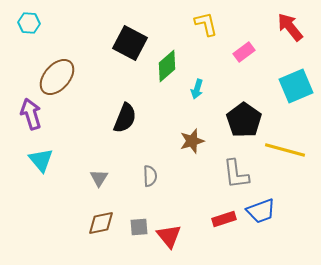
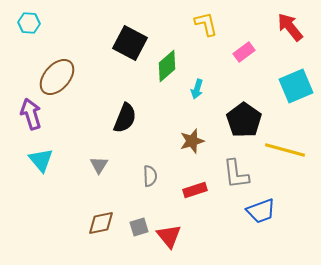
gray triangle: moved 13 px up
red rectangle: moved 29 px left, 29 px up
gray square: rotated 12 degrees counterclockwise
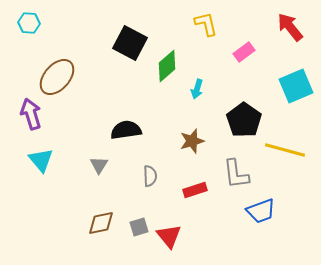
black semicircle: moved 1 px right, 12 px down; rotated 120 degrees counterclockwise
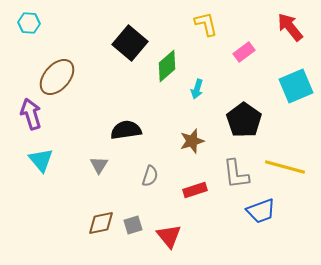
black square: rotated 12 degrees clockwise
yellow line: moved 17 px down
gray semicircle: rotated 20 degrees clockwise
gray square: moved 6 px left, 2 px up
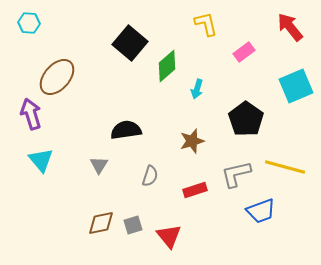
black pentagon: moved 2 px right, 1 px up
gray L-shape: rotated 84 degrees clockwise
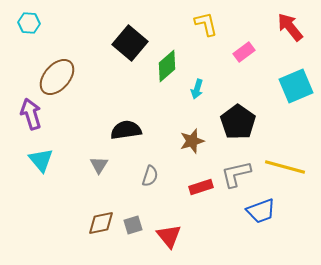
black pentagon: moved 8 px left, 3 px down
red rectangle: moved 6 px right, 3 px up
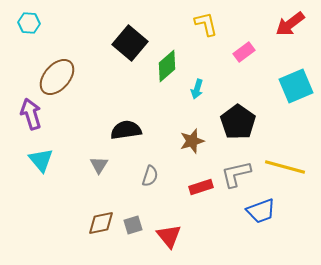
red arrow: moved 3 px up; rotated 88 degrees counterclockwise
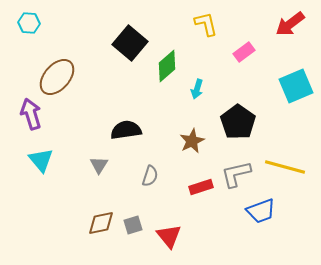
brown star: rotated 10 degrees counterclockwise
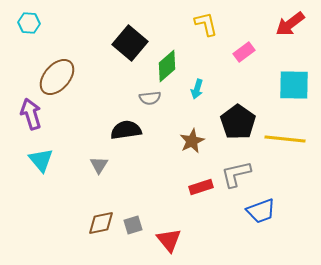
cyan square: moved 2 px left, 1 px up; rotated 24 degrees clockwise
yellow line: moved 28 px up; rotated 9 degrees counterclockwise
gray semicircle: moved 78 px up; rotated 65 degrees clockwise
red triangle: moved 4 px down
